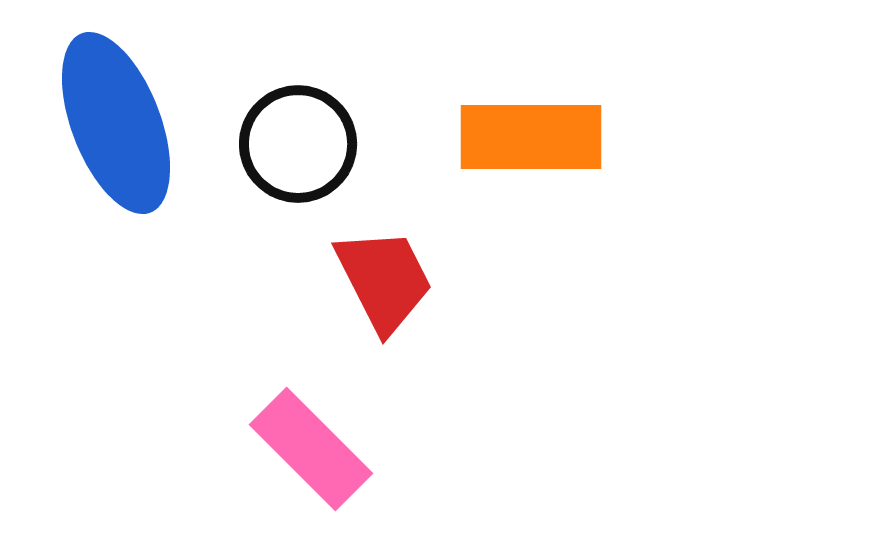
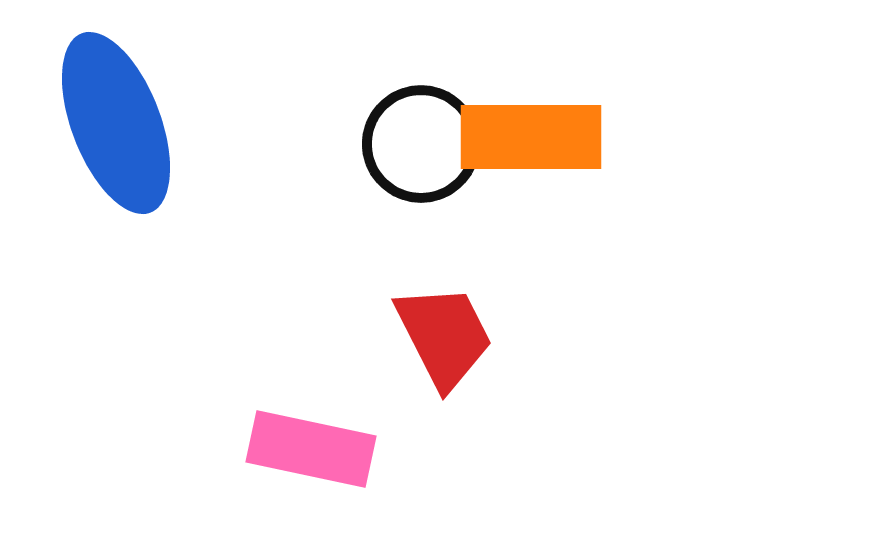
black circle: moved 123 px right
red trapezoid: moved 60 px right, 56 px down
pink rectangle: rotated 33 degrees counterclockwise
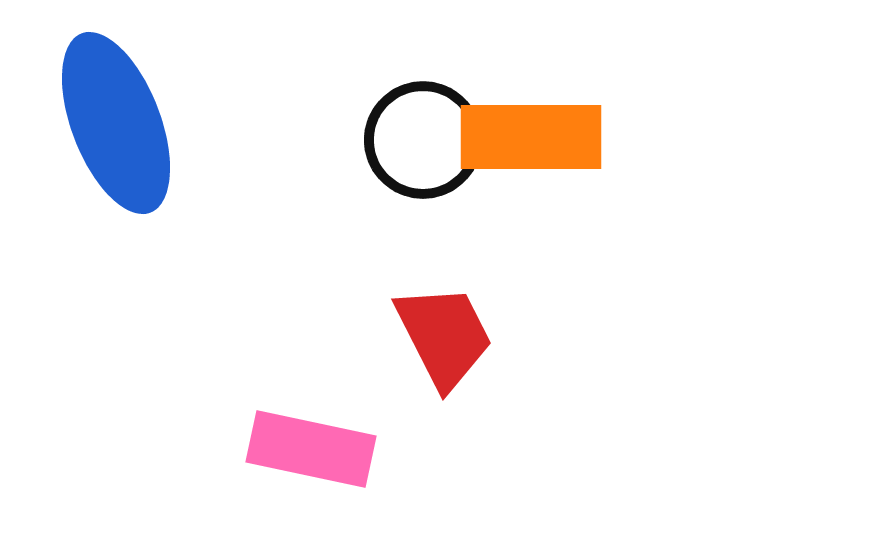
black circle: moved 2 px right, 4 px up
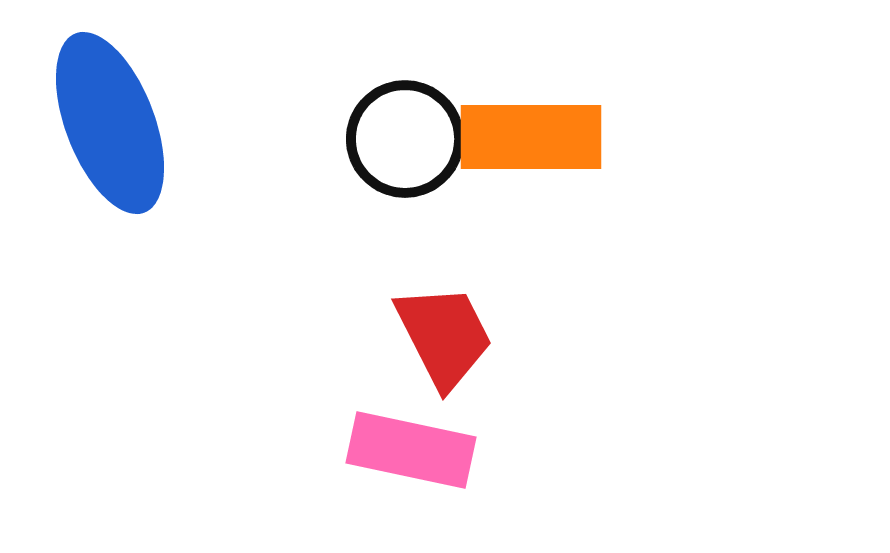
blue ellipse: moved 6 px left
black circle: moved 18 px left, 1 px up
pink rectangle: moved 100 px right, 1 px down
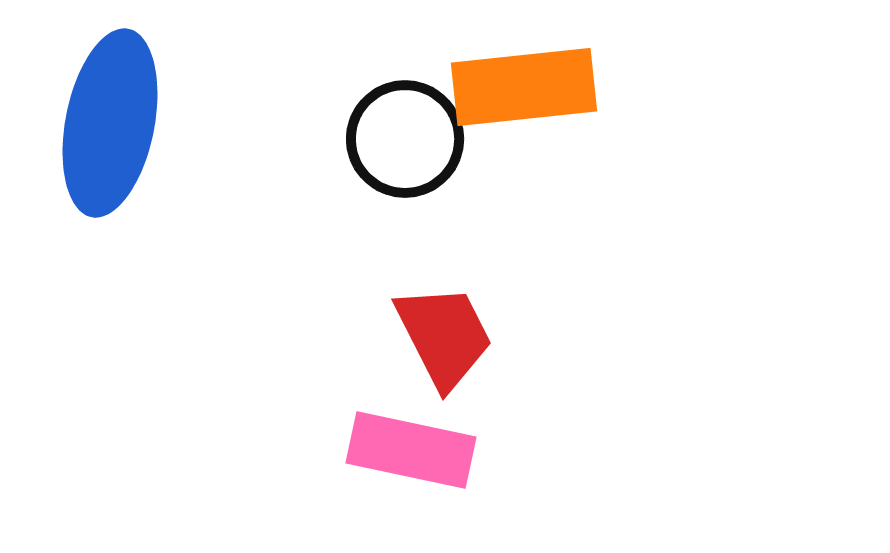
blue ellipse: rotated 32 degrees clockwise
orange rectangle: moved 7 px left, 50 px up; rotated 6 degrees counterclockwise
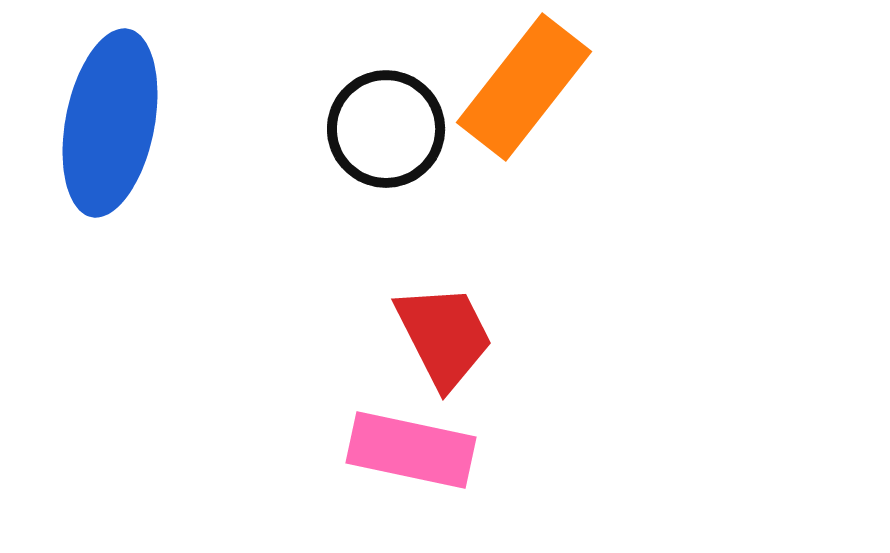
orange rectangle: rotated 46 degrees counterclockwise
black circle: moved 19 px left, 10 px up
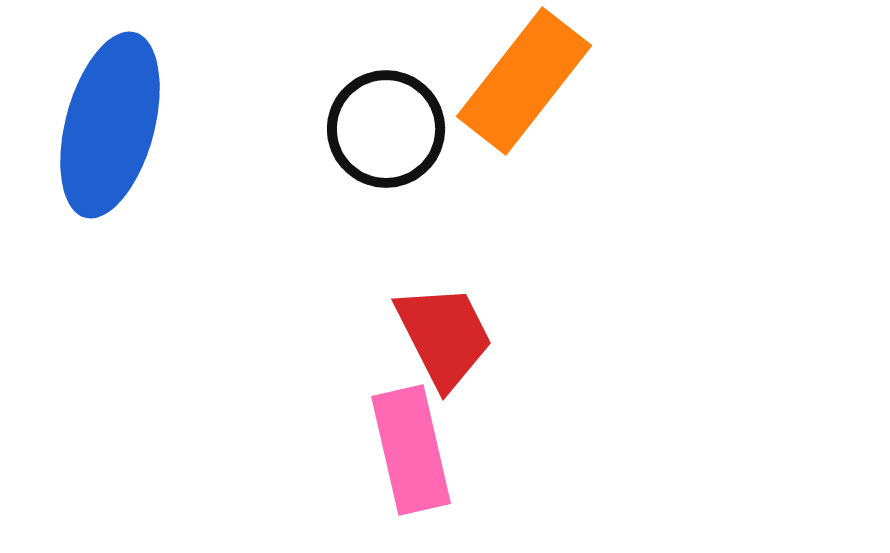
orange rectangle: moved 6 px up
blue ellipse: moved 2 px down; rotated 4 degrees clockwise
pink rectangle: rotated 65 degrees clockwise
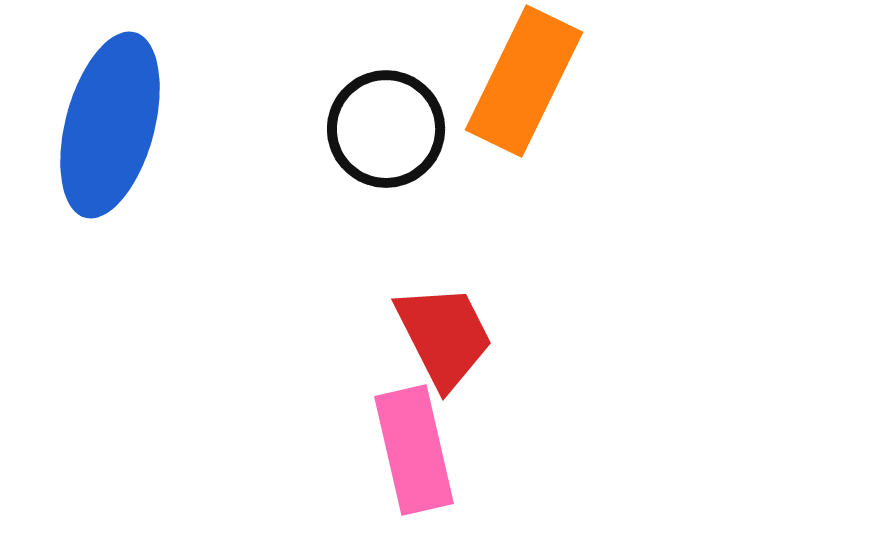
orange rectangle: rotated 12 degrees counterclockwise
pink rectangle: moved 3 px right
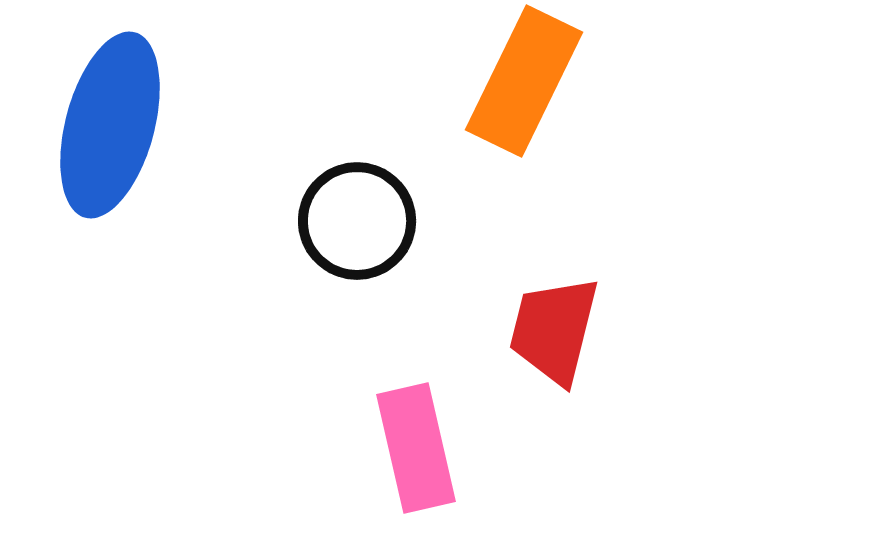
black circle: moved 29 px left, 92 px down
red trapezoid: moved 110 px right, 6 px up; rotated 139 degrees counterclockwise
pink rectangle: moved 2 px right, 2 px up
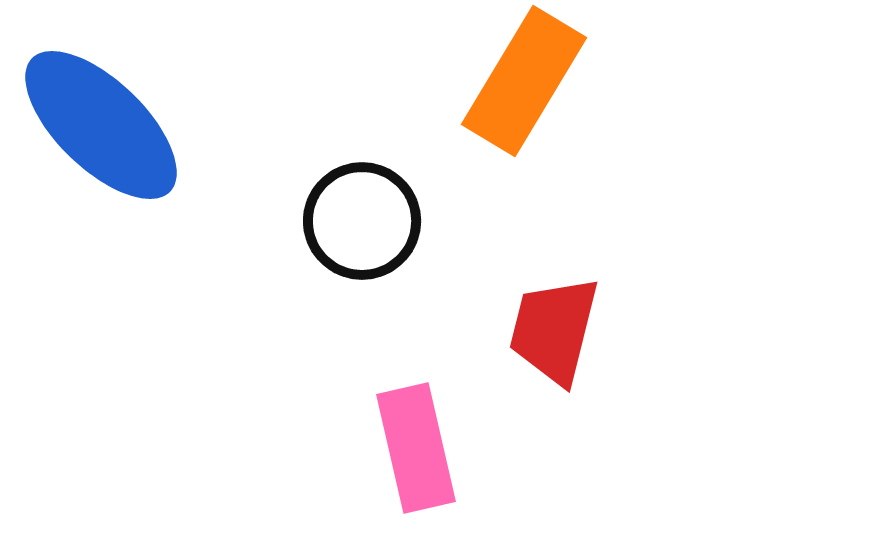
orange rectangle: rotated 5 degrees clockwise
blue ellipse: moved 9 px left; rotated 61 degrees counterclockwise
black circle: moved 5 px right
